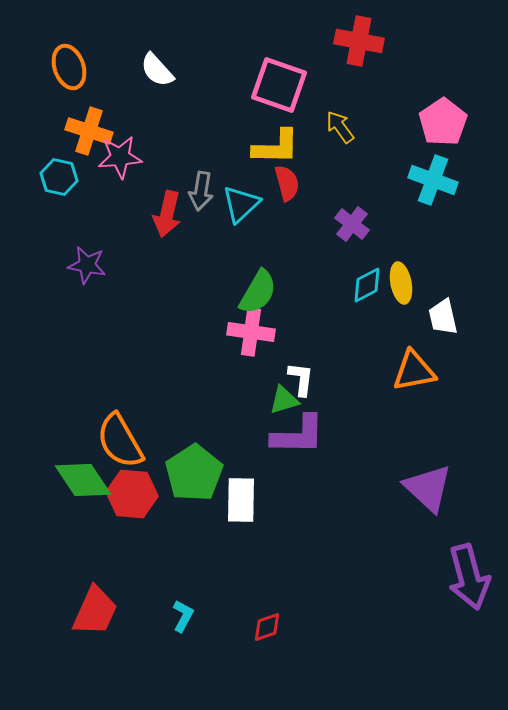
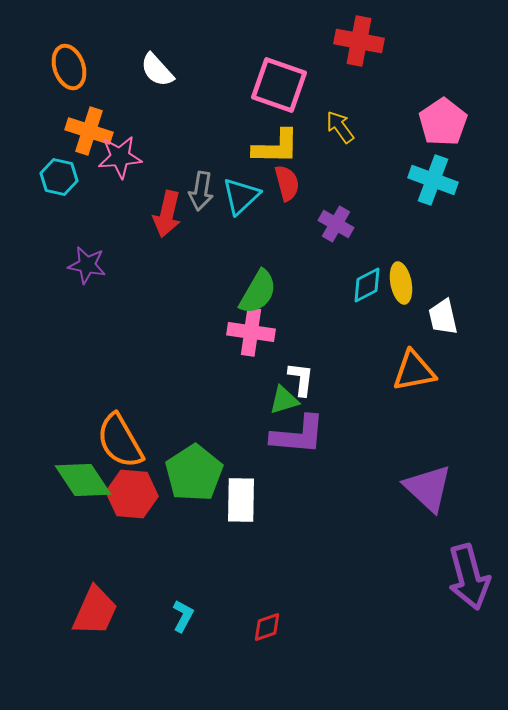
cyan triangle: moved 8 px up
purple cross: moved 16 px left; rotated 8 degrees counterclockwise
purple L-shape: rotated 4 degrees clockwise
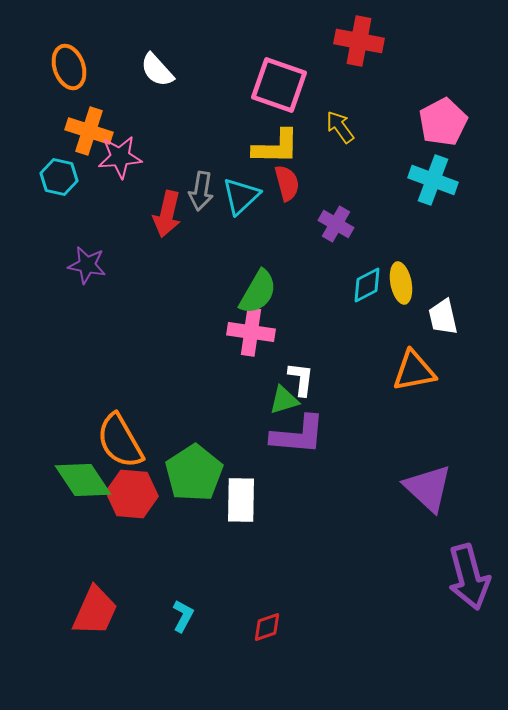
pink pentagon: rotated 6 degrees clockwise
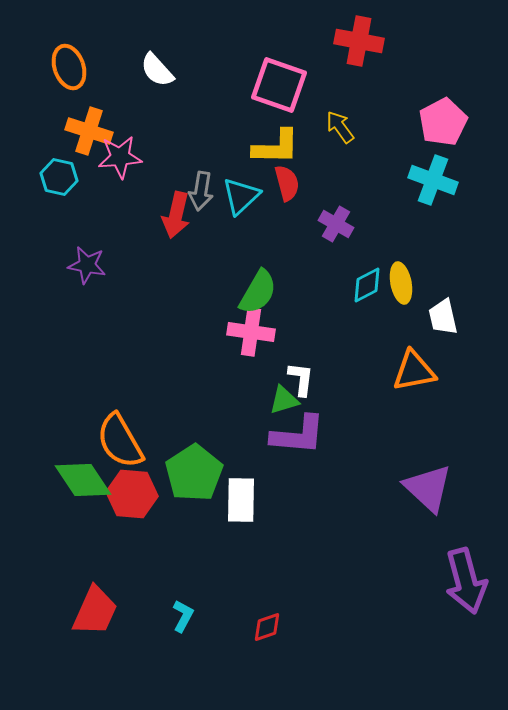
red arrow: moved 9 px right, 1 px down
purple arrow: moved 3 px left, 4 px down
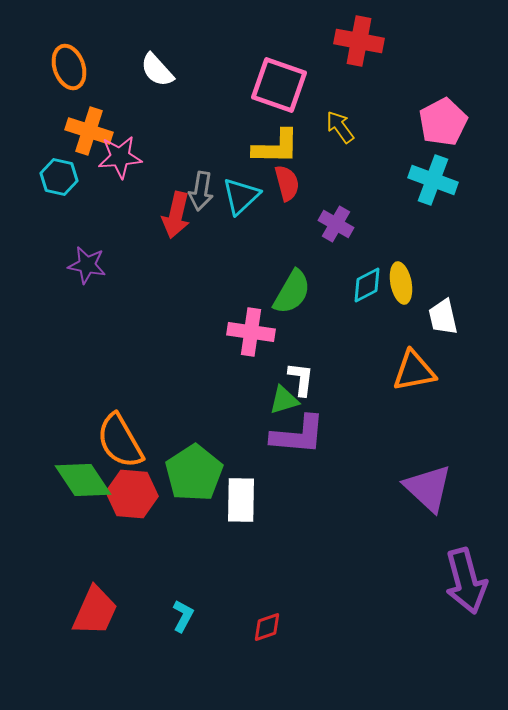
green semicircle: moved 34 px right
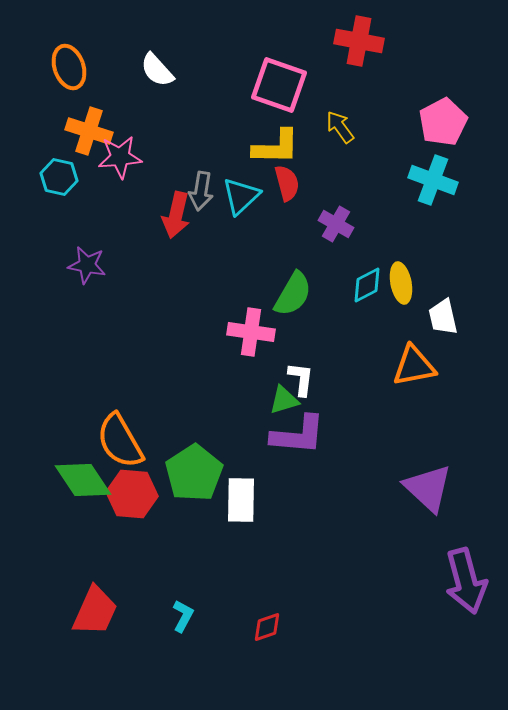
green semicircle: moved 1 px right, 2 px down
orange triangle: moved 5 px up
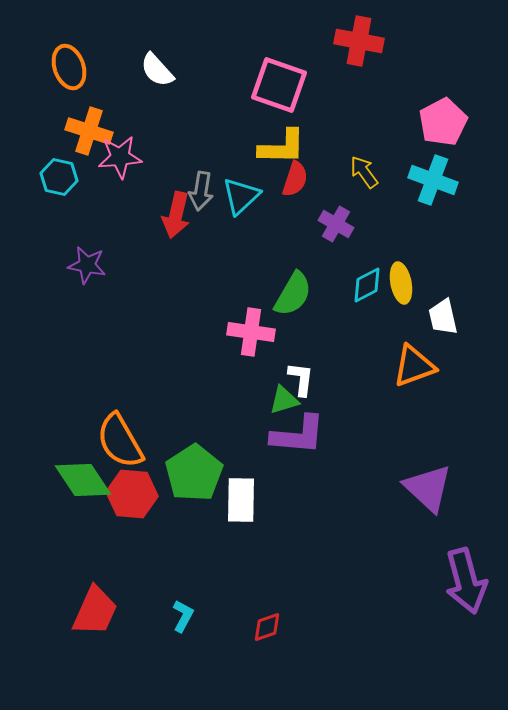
yellow arrow: moved 24 px right, 45 px down
yellow L-shape: moved 6 px right
red semicircle: moved 8 px right, 4 px up; rotated 33 degrees clockwise
orange triangle: rotated 9 degrees counterclockwise
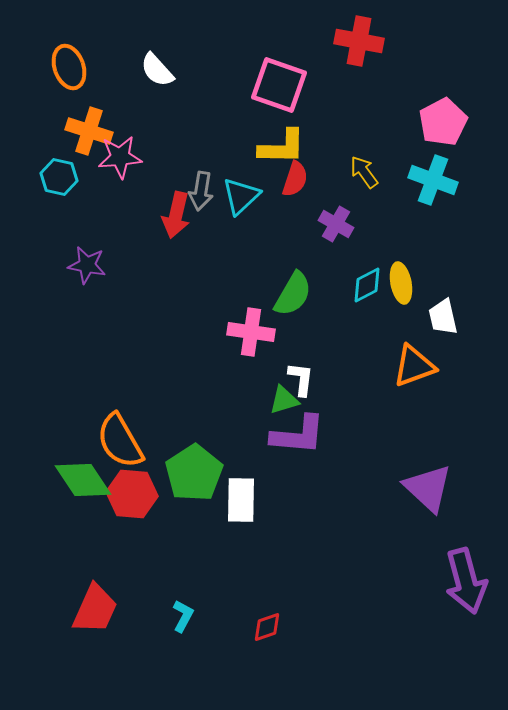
red trapezoid: moved 2 px up
